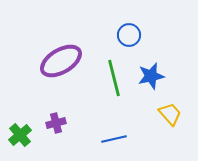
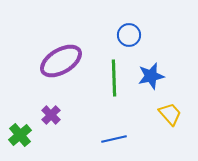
green line: rotated 12 degrees clockwise
purple cross: moved 5 px left, 8 px up; rotated 30 degrees counterclockwise
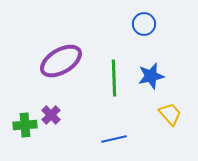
blue circle: moved 15 px right, 11 px up
green cross: moved 5 px right, 10 px up; rotated 35 degrees clockwise
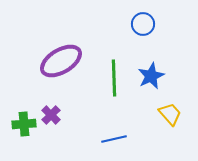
blue circle: moved 1 px left
blue star: rotated 12 degrees counterclockwise
green cross: moved 1 px left, 1 px up
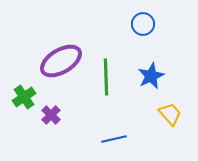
green line: moved 8 px left, 1 px up
green cross: moved 27 px up; rotated 30 degrees counterclockwise
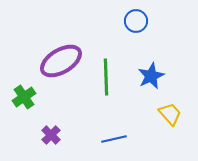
blue circle: moved 7 px left, 3 px up
purple cross: moved 20 px down
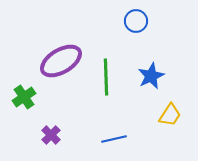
yellow trapezoid: moved 1 px down; rotated 75 degrees clockwise
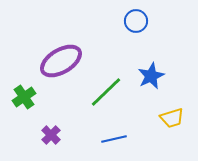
green line: moved 15 px down; rotated 48 degrees clockwise
yellow trapezoid: moved 2 px right, 3 px down; rotated 40 degrees clockwise
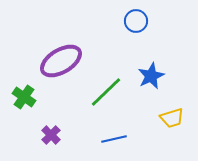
green cross: rotated 20 degrees counterclockwise
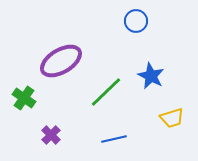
blue star: rotated 20 degrees counterclockwise
green cross: moved 1 px down
